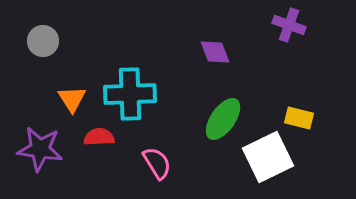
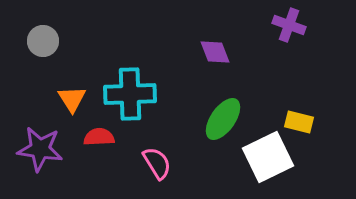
yellow rectangle: moved 4 px down
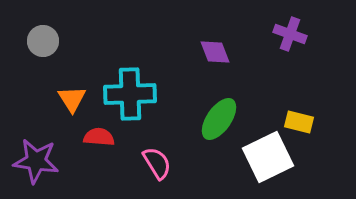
purple cross: moved 1 px right, 9 px down
green ellipse: moved 4 px left
red semicircle: rotated 8 degrees clockwise
purple star: moved 4 px left, 12 px down
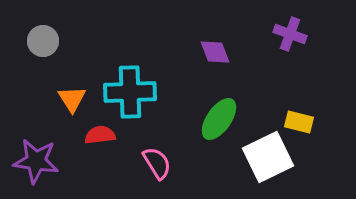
cyan cross: moved 2 px up
red semicircle: moved 1 px right, 2 px up; rotated 12 degrees counterclockwise
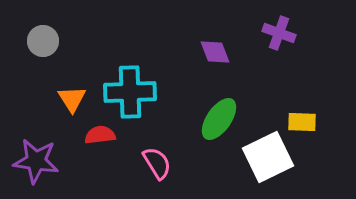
purple cross: moved 11 px left, 1 px up
yellow rectangle: moved 3 px right; rotated 12 degrees counterclockwise
